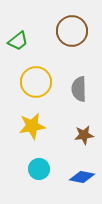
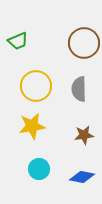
brown circle: moved 12 px right, 12 px down
green trapezoid: rotated 15 degrees clockwise
yellow circle: moved 4 px down
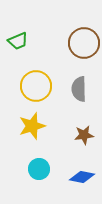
yellow star: rotated 8 degrees counterclockwise
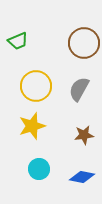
gray semicircle: rotated 30 degrees clockwise
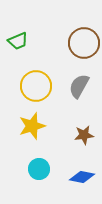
gray semicircle: moved 3 px up
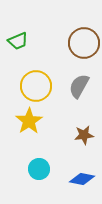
yellow star: moved 3 px left, 5 px up; rotated 16 degrees counterclockwise
blue diamond: moved 2 px down
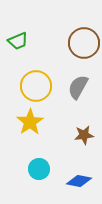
gray semicircle: moved 1 px left, 1 px down
yellow star: moved 1 px right, 1 px down
blue diamond: moved 3 px left, 2 px down
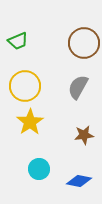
yellow circle: moved 11 px left
